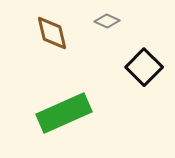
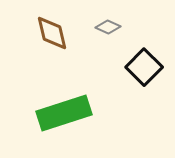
gray diamond: moved 1 px right, 6 px down
green rectangle: rotated 6 degrees clockwise
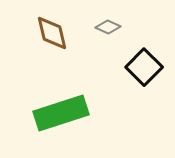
green rectangle: moved 3 px left
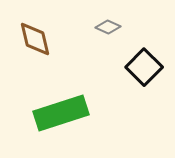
brown diamond: moved 17 px left, 6 px down
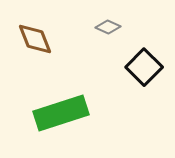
brown diamond: rotated 9 degrees counterclockwise
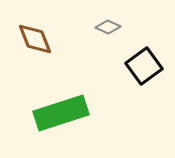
black square: moved 1 px up; rotated 9 degrees clockwise
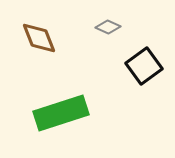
brown diamond: moved 4 px right, 1 px up
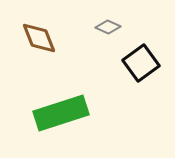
black square: moved 3 px left, 3 px up
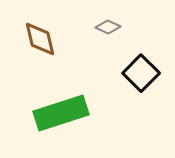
brown diamond: moved 1 px right, 1 px down; rotated 9 degrees clockwise
black square: moved 10 px down; rotated 9 degrees counterclockwise
